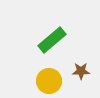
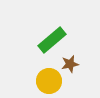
brown star: moved 11 px left, 7 px up; rotated 12 degrees counterclockwise
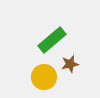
yellow circle: moved 5 px left, 4 px up
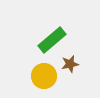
yellow circle: moved 1 px up
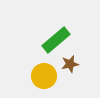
green rectangle: moved 4 px right
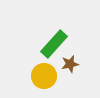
green rectangle: moved 2 px left, 4 px down; rotated 8 degrees counterclockwise
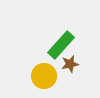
green rectangle: moved 7 px right, 1 px down
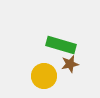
green rectangle: rotated 64 degrees clockwise
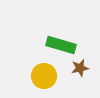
brown star: moved 10 px right, 4 px down
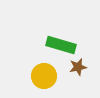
brown star: moved 2 px left, 1 px up
